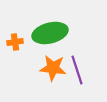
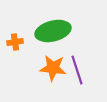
green ellipse: moved 3 px right, 2 px up
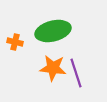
orange cross: rotated 21 degrees clockwise
purple line: moved 1 px left, 3 px down
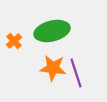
green ellipse: moved 1 px left
orange cross: moved 1 px left, 1 px up; rotated 35 degrees clockwise
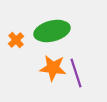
orange cross: moved 2 px right, 1 px up
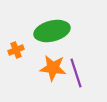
orange cross: moved 10 px down; rotated 21 degrees clockwise
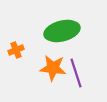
green ellipse: moved 10 px right
